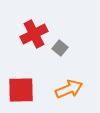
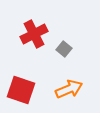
gray square: moved 4 px right, 1 px down
red square: rotated 20 degrees clockwise
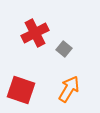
red cross: moved 1 px right, 1 px up
orange arrow: rotated 36 degrees counterclockwise
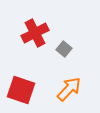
orange arrow: rotated 12 degrees clockwise
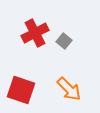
gray square: moved 8 px up
orange arrow: rotated 92 degrees clockwise
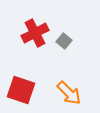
orange arrow: moved 4 px down
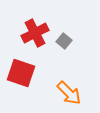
red square: moved 17 px up
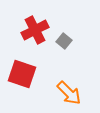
red cross: moved 3 px up
red square: moved 1 px right, 1 px down
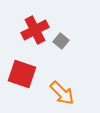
gray square: moved 3 px left
orange arrow: moved 7 px left
